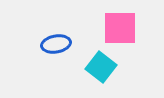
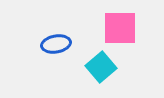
cyan square: rotated 12 degrees clockwise
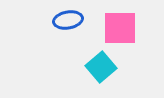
blue ellipse: moved 12 px right, 24 px up
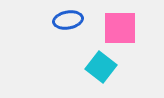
cyan square: rotated 12 degrees counterclockwise
